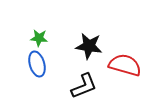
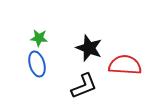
black star: moved 2 px down; rotated 12 degrees clockwise
red semicircle: rotated 12 degrees counterclockwise
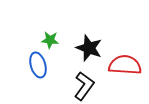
green star: moved 11 px right, 2 px down
blue ellipse: moved 1 px right, 1 px down
black L-shape: rotated 32 degrees counterclockwise
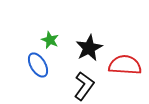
green star: rotated 18 degrees clockwise
black star: rotated 24 degrees clockwise
blue ellipse: rotated 15 degrees counterclockwise
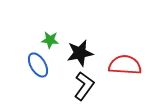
green star: rotated 18 degrees counterclockwise
black star: moved 9 px left, 5 px down; rotated 16 degrees clockwise
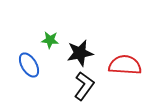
blue ellipse: moved 9 px left
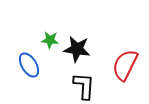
black star: moved 3 px left, 4 px up; rotated 20 degrees clockwise
red semicircle: rotated 68 degrees counterclockwise
black L-shape: rotated 32 degrees counterclockwise
